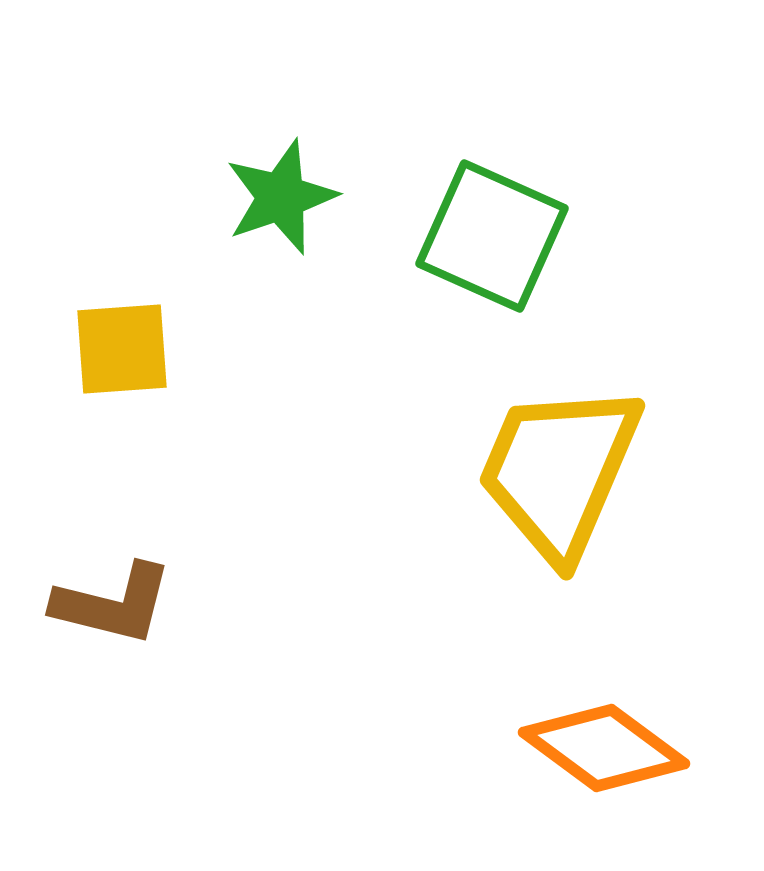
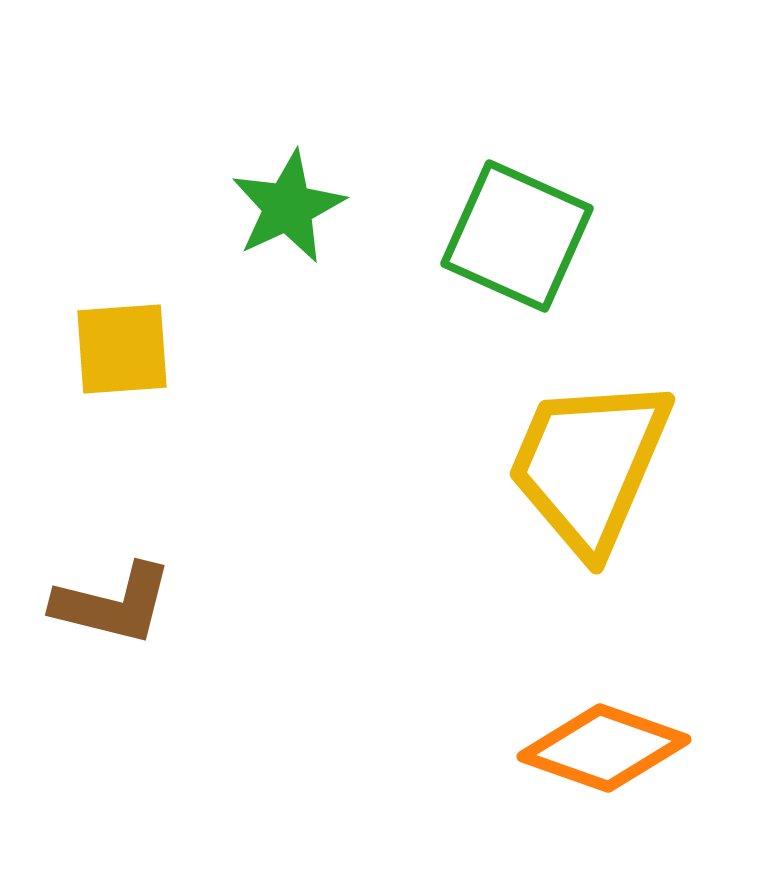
green star: moved 7 px right, 10 px down; rotated 6 degrees counterclockwise
green square: moved 25 px right
yellow trapezoid: moved 30 px right, 6 px up
orange diamond: rotated 17 degrees counterclockwise
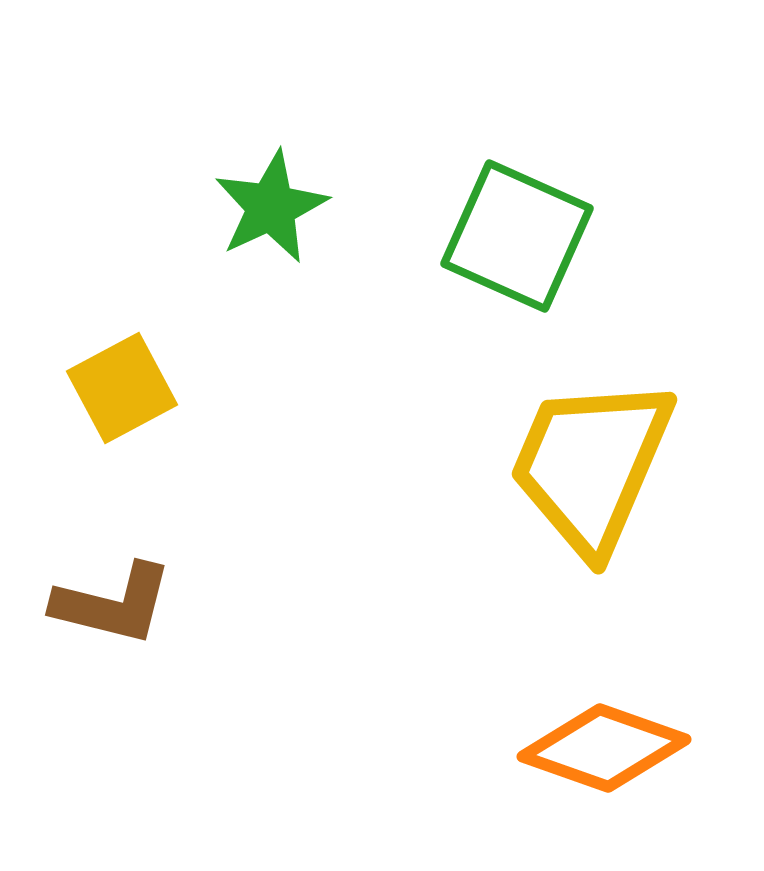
green star: moved 17 px left
yellow square: moved 39 px down; rotated 24 degrees counterclockwise
yellow trapezoid: moved 2 px right
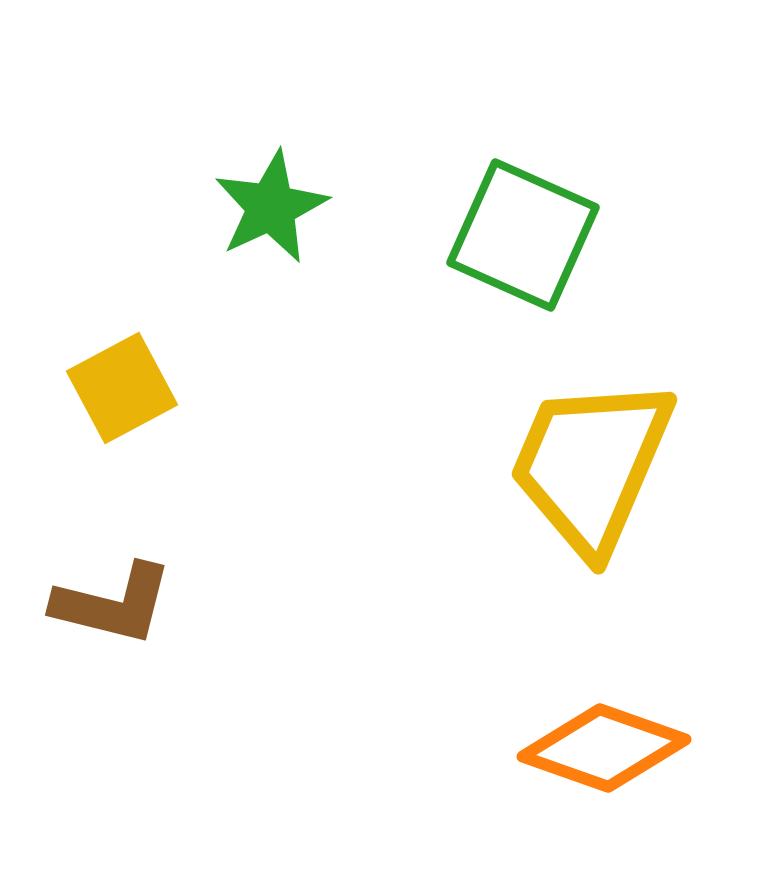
green square: moved 6 px right, 1 px up
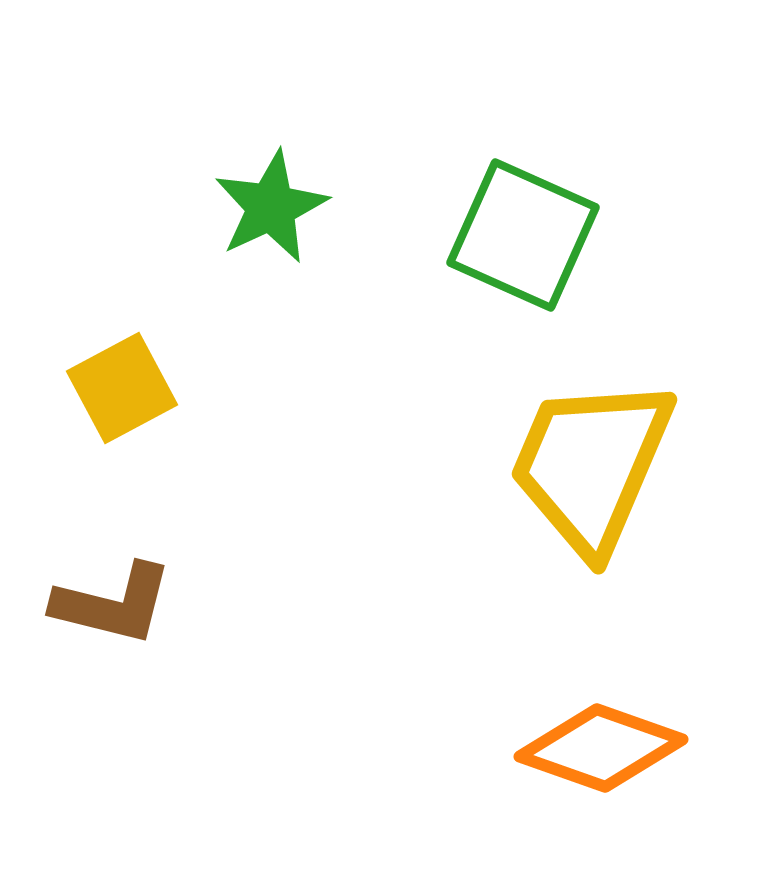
orange diamond: moved 3 px left
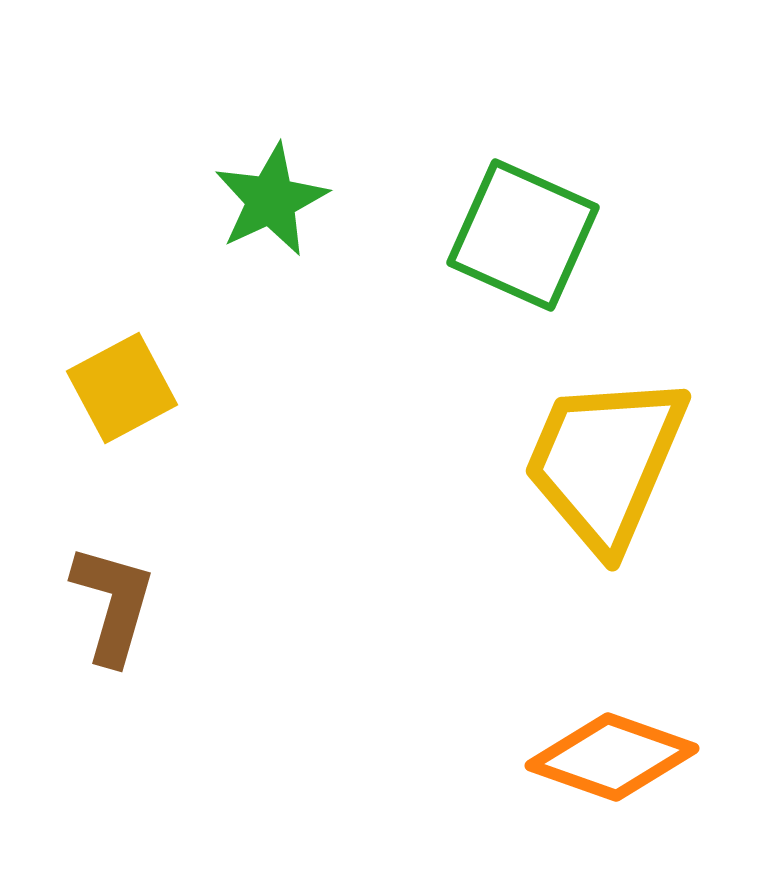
green star: moved 7 px up
yellow trapezoid: moved 14 px right, 3 px up
brown L-shape: rotated 88 degrees counterclockwise
orange diamond: moved 11 px right, 9 px down
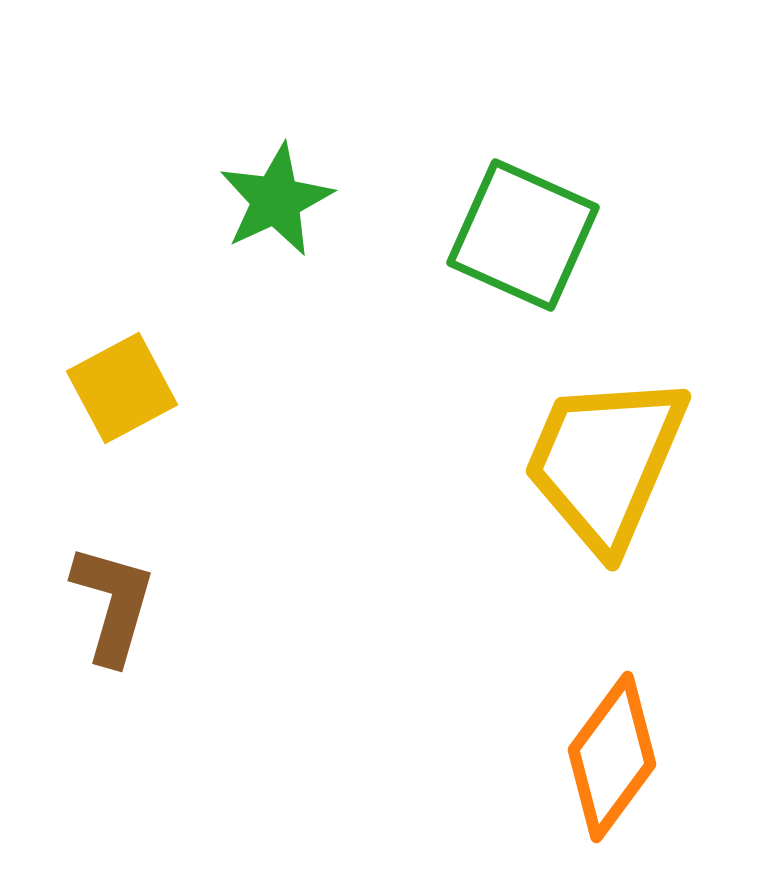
green star: moved 5 px right
orange diamond: rotated 73 degrees counterclockwise
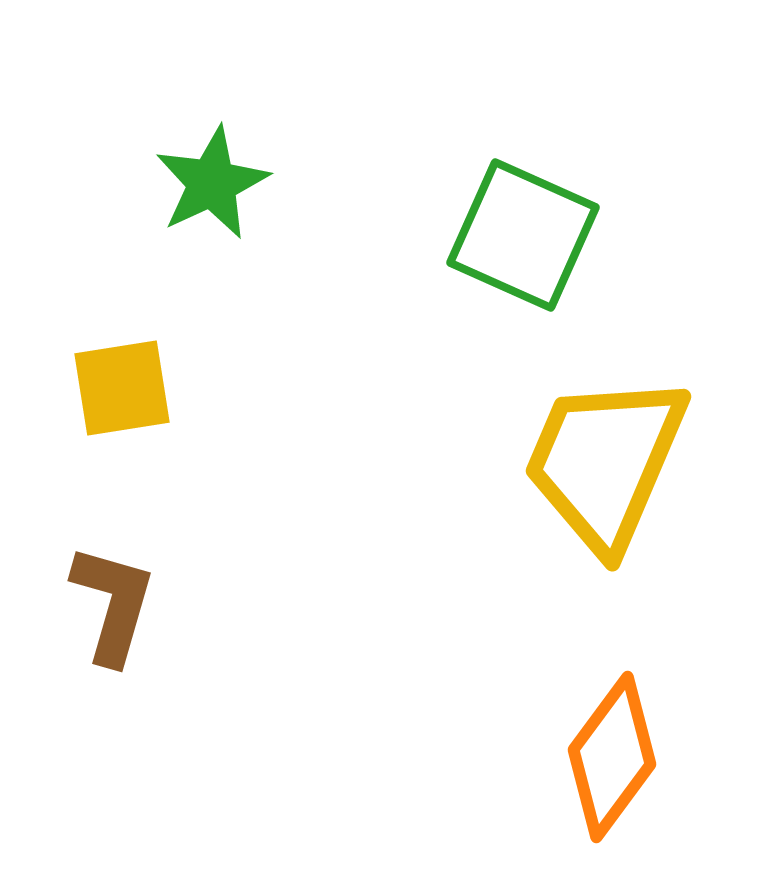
green star: moved 64 px left, 17 px up
yellow square: rotated 19 degrees clockwise
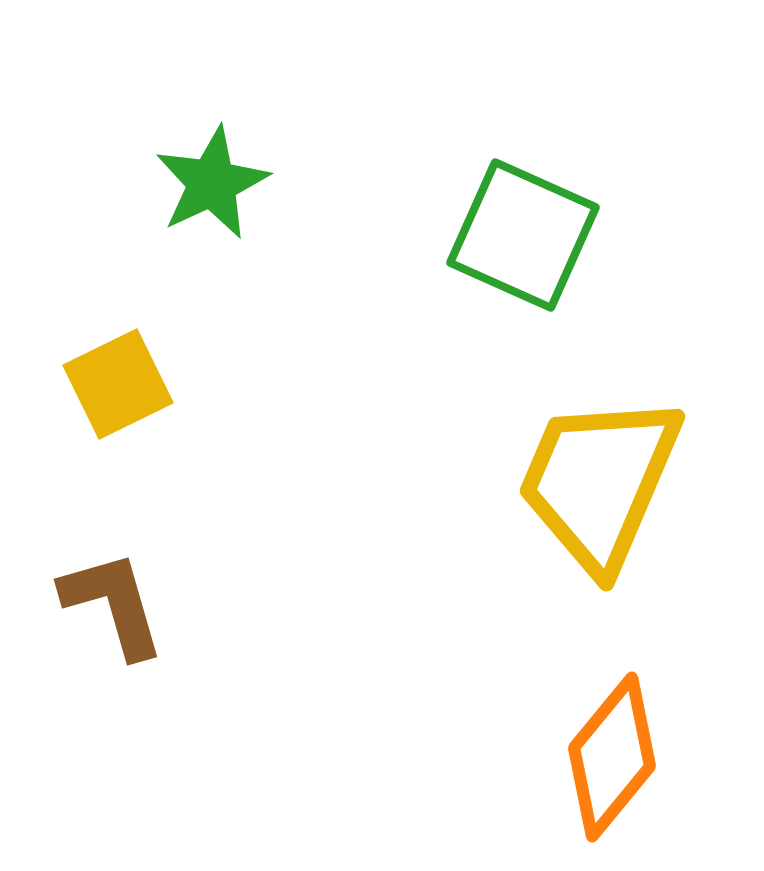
yellow square: moved 4 px left, 4 px up; rotated 17 degrees counterclockwise
yellow trapezoid: moved 6 px left, 20 px down
brown L-shape: rotated 32 degrees counterclockwise
orange diamond: rotated 3 degrees clockwise
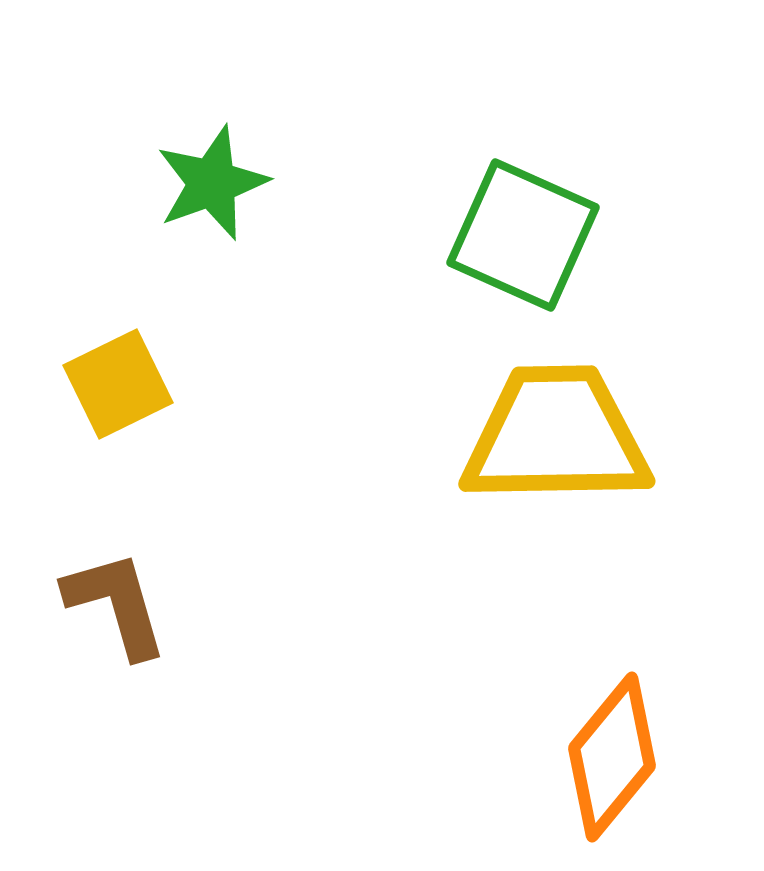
green star: rotated 5 degrees clockwise
yellow trapezoid: moved 43 px left, 46 px up; rotated 66 degrees clockwise
brown L-shape: moved 3 px right
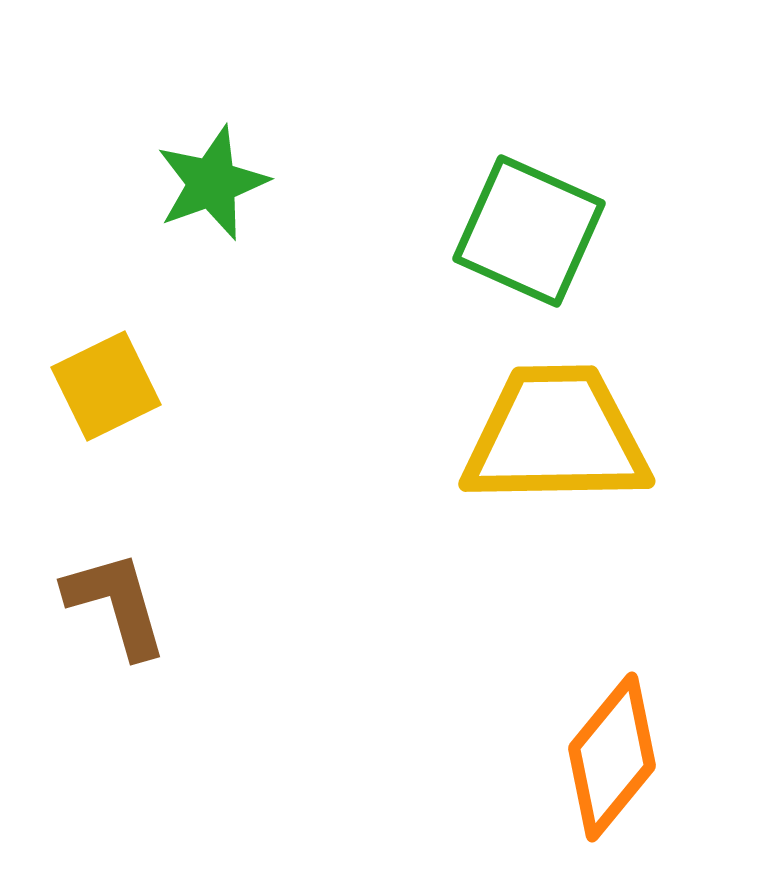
green square: moved 6 px right, 4 px up
yellow square: moved 12 px left, 2 px down
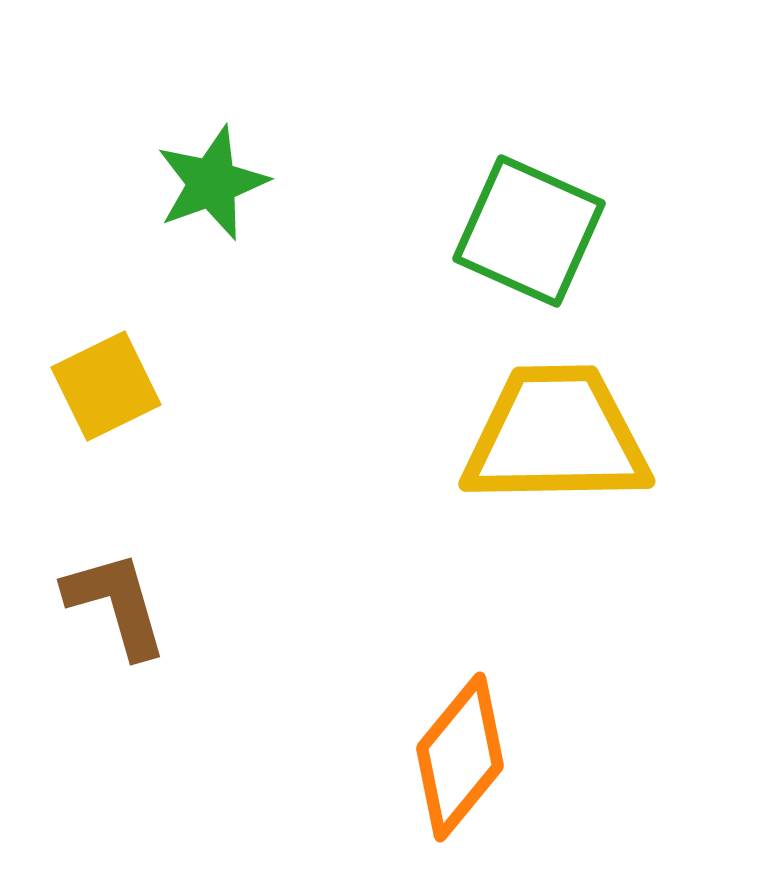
orange diamond: moved 152 px left
